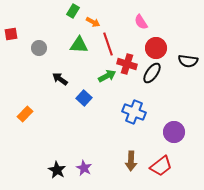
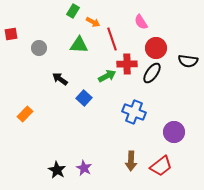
red line: moved 4 px right, 5 px up
red cross: rotated 18 degrees counterclockwise
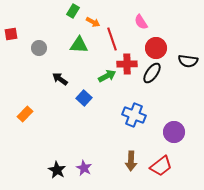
blue cross: moved 3 px down
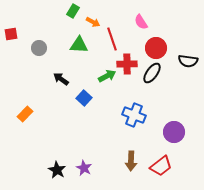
black arrow: moved 1 px right
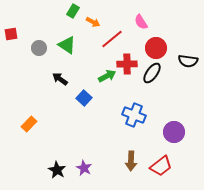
red line: rotated 70 degrees clockwise
green triangle: moved 12 px left; rotated 30 degrees clockwise
black arrow: moved 1 px left
orange rectangle: moved 4 px right, 10 px down
